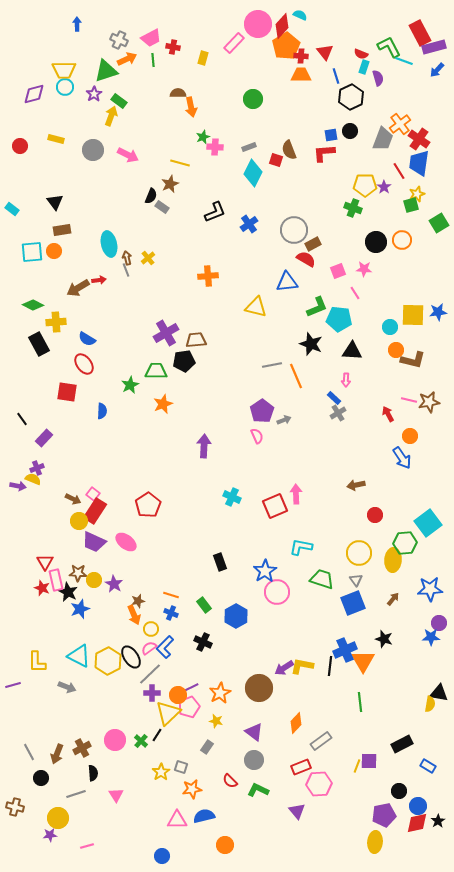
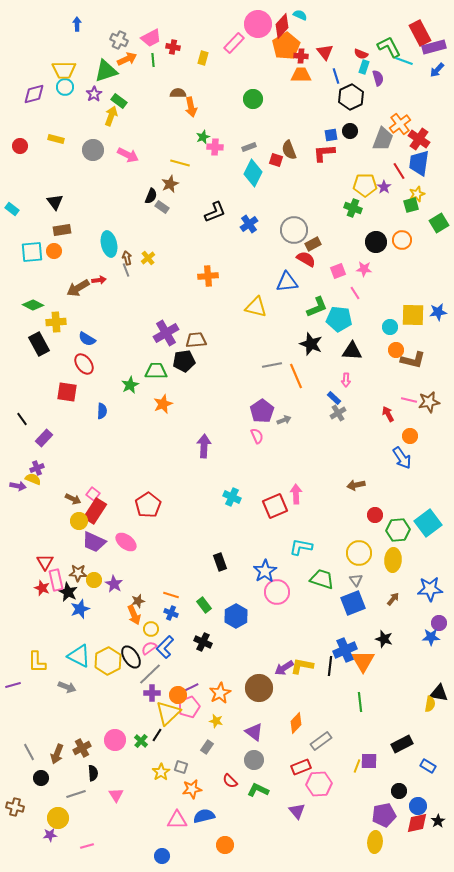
green hexagon at (405, 543): moved 7 px left, 13 px up
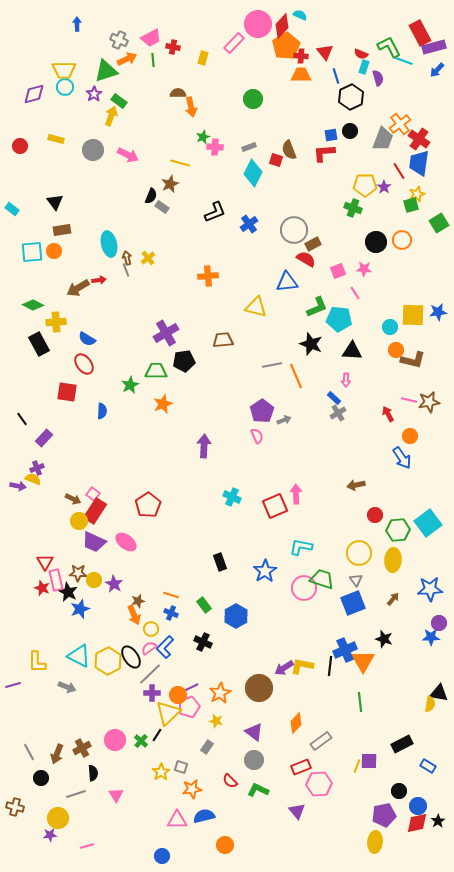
brown trapezoid at (196, 340): moved 27 px right
pink circle at (277, 592): moved 27 px right, 4 px up
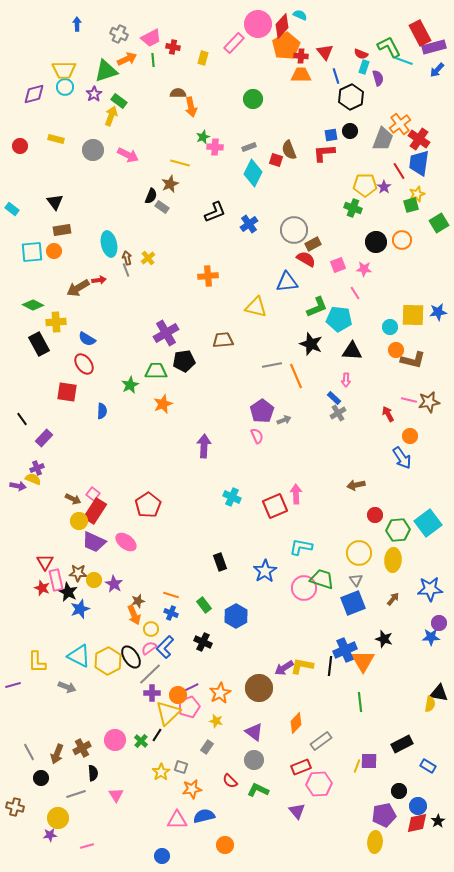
gray cross at (119, 40): moved 6 px up
pink square at (338, 271): moved 6 px up
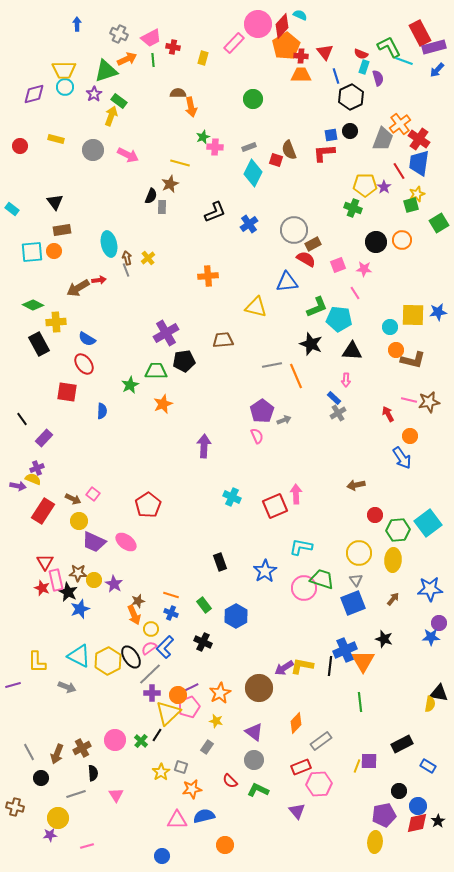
gray rectangle at (162, 207): rotated 56 degrees clockwise
red rectangle at (95, 511): moved 52 px left
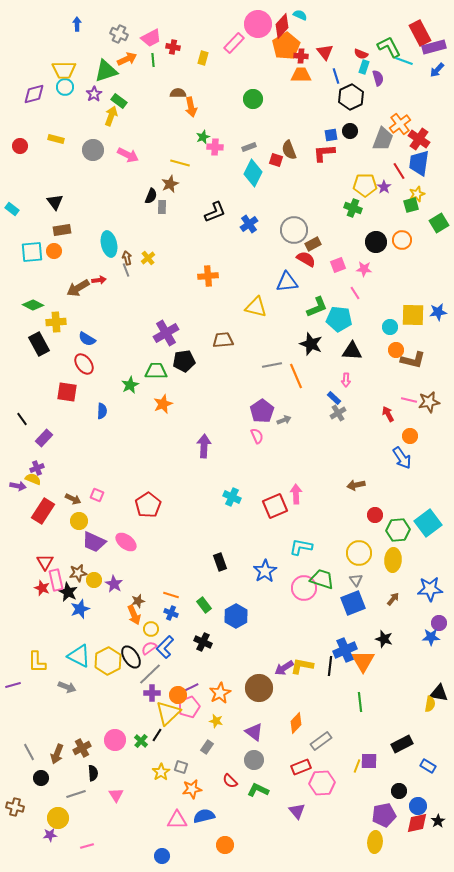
pink square at (93, 494): moved 4 px right, 1 px down; rotated 16 degrees counterclockwise
brown star at (78, 573): rotated 12 degrees counterclockwise
pink hexagon at (319, 784): moved 3 px right, 1 px up
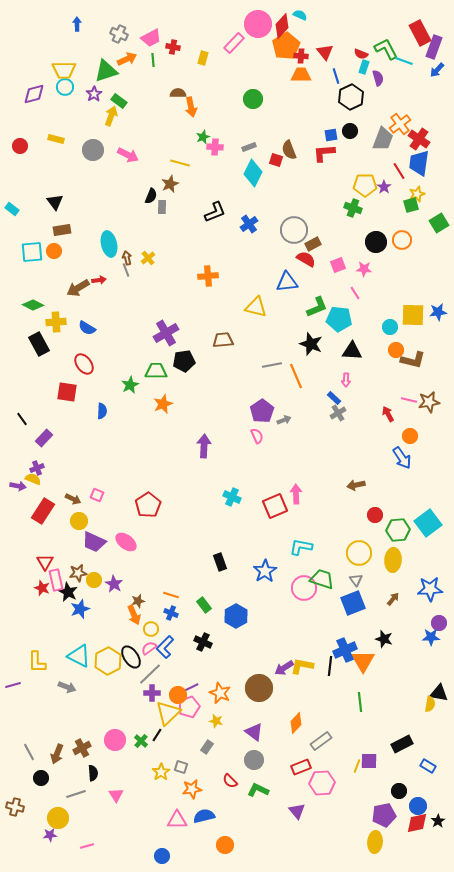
green L-shape at (389, 47): moved 3 px left, 2 px down
purple rectangle at (434, 47): rotated 55 degrees counterclockwise
blue semicircle at (87, 339): moved 11 px up
orange star at (220, 693): rotated 20 degrees counterclockwise
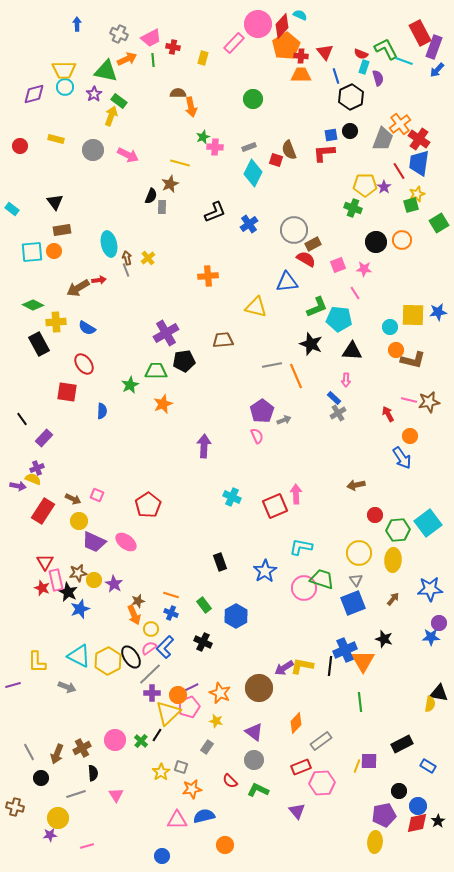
green triangle at (106, 71): rotated 30 degrees clockwise
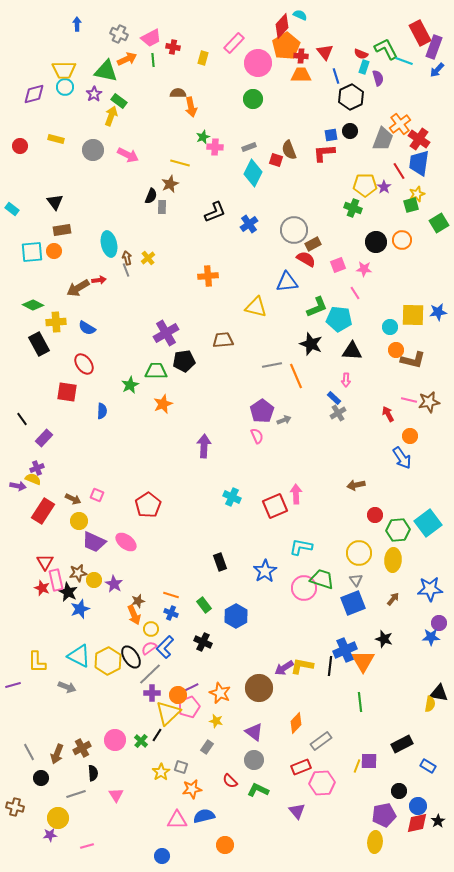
pink circle at (258, 24): moved 39 px down
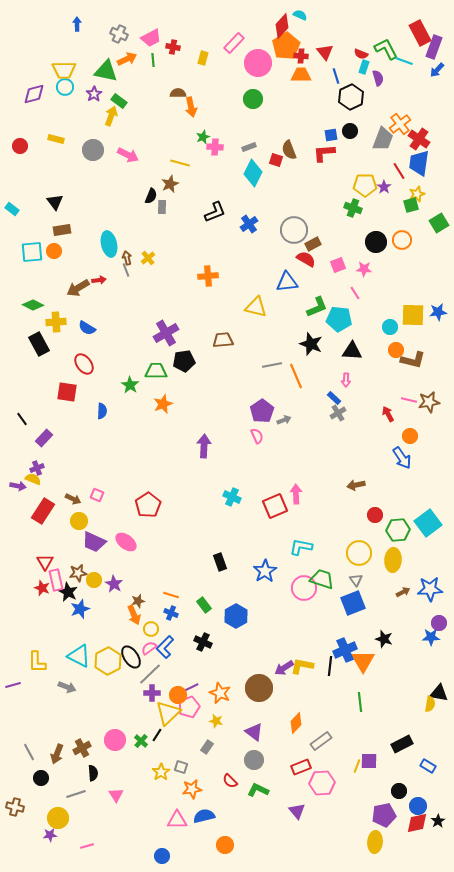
green star at (130, 385): rotated 12 degrees counterclockwise
brown arrow at (393, 599): moved 10 px right, 7 px up; rotated 24 degrees clockwise
